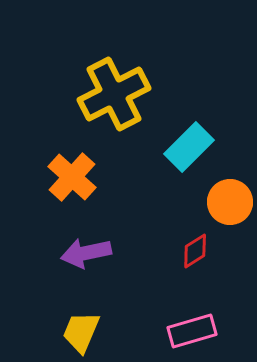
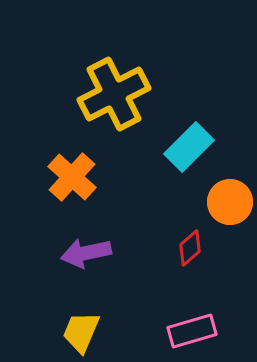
red diamond: moved 5 px left, 3 px up; rotated 9 degrees counterclockwise
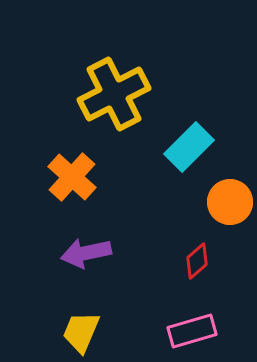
red diamond: moved 7 px right, 13 px down
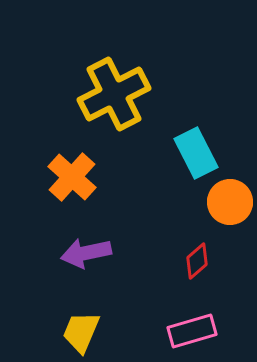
cyan rectangle: moved 7 px right, 6 px down; rotated 72 degrees counterclockwise
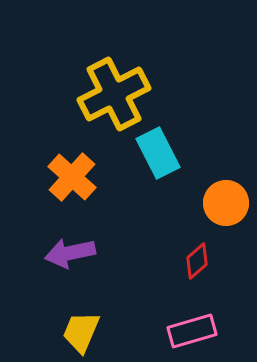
cyan rectangle: moved 38 px left
orange circle: moved 4 px left, 1 px down
purple arrow: moved 16 px left
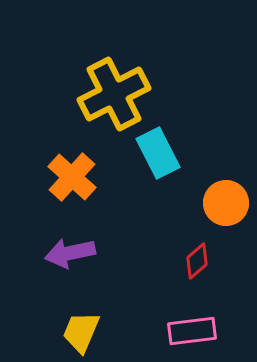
pink rectangle: rotated 9 degrees clockwise
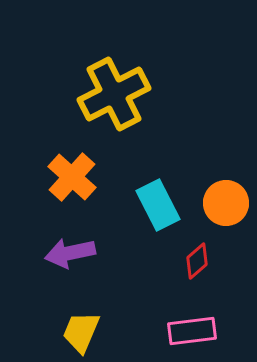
cyan rectangle: moved 52 px down
